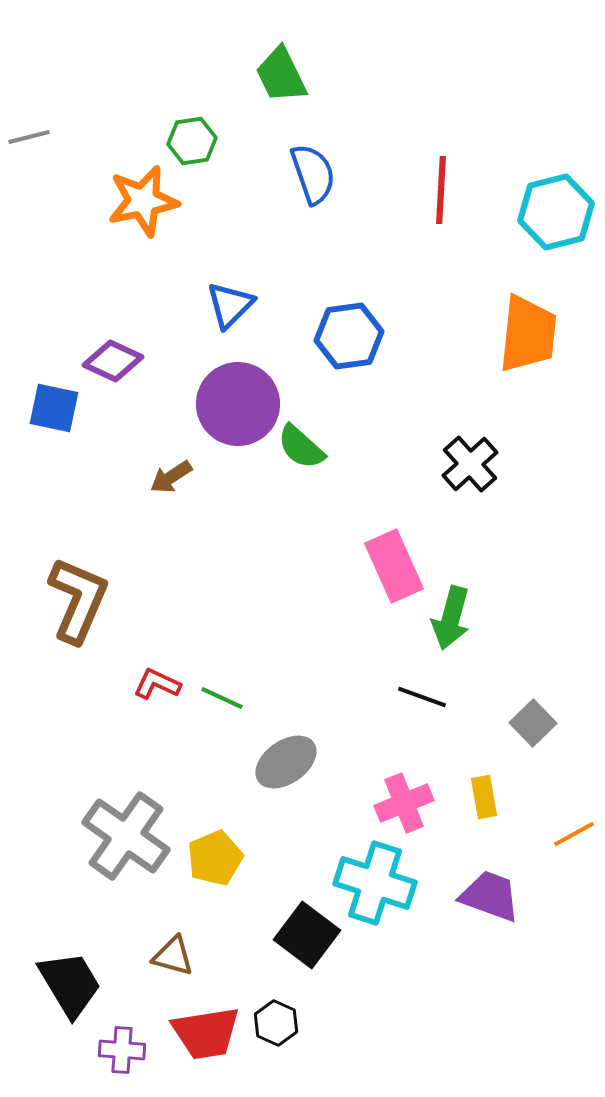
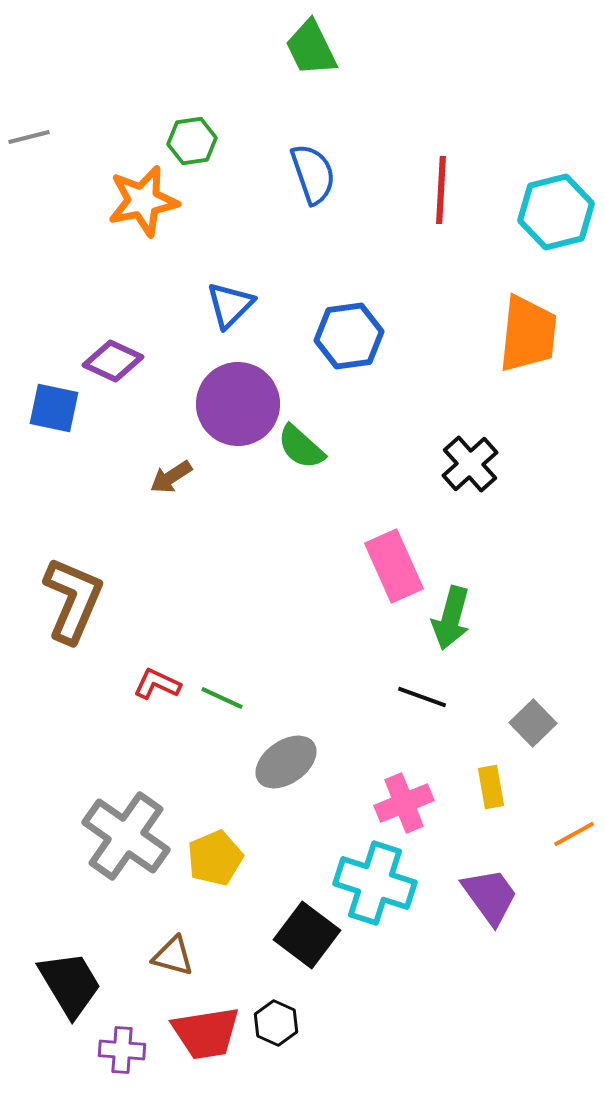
green trapezoid: moved 30 px right, 27 px up
brown L-shape: moved 5 px left
yellow rectangle: moved 7 px right, 10 px up
purple trapezoid: rotated 34 degrees clockwise
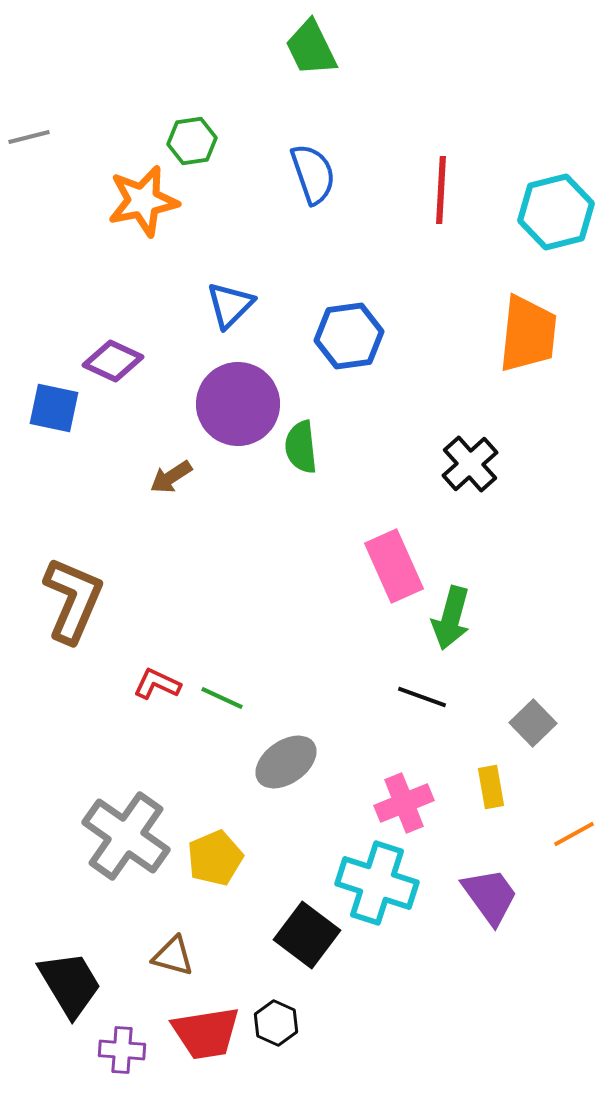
green semicircle: rotated 42 degrees clockwise
cyan cross: moved 2 px right
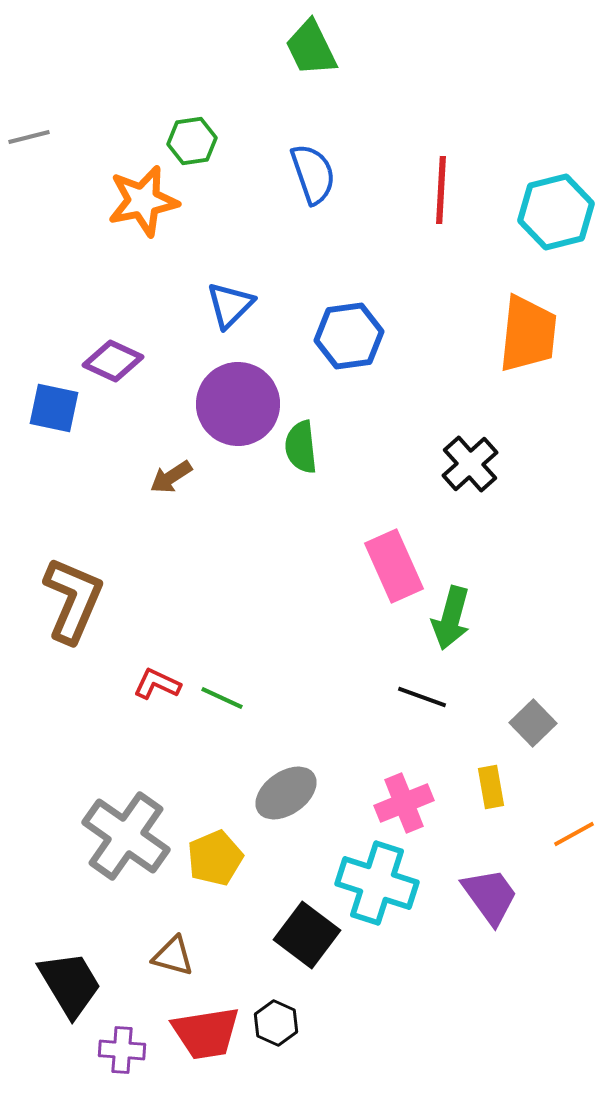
gray ellipse: moved 31 px down
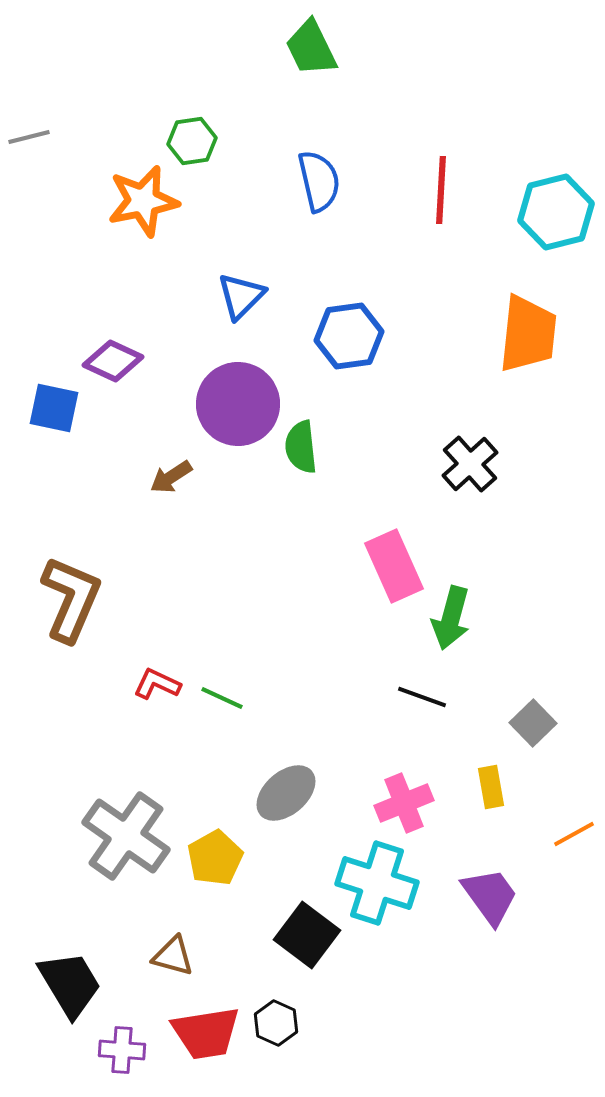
blue semicircle: moved 6 px right, 7 px down; rotated 6 degrees clockwise
blue triangle: moved 11 px right, 9 px up
brown L-shape: moved 2 px left, 1 px up
gray ellipse: rotated 6 degrees counterclockwise
yellow pentagon: rotated 6 degrees counterclockwise
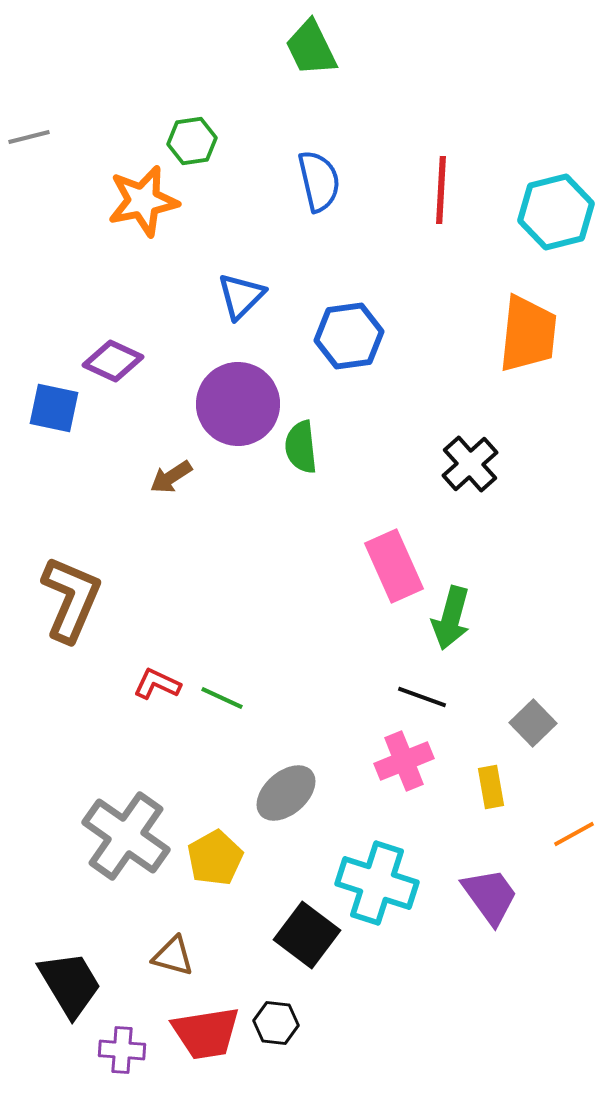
pink cross: moved 42 px up
black hexagon: rotated 18 degrees counterclockwise
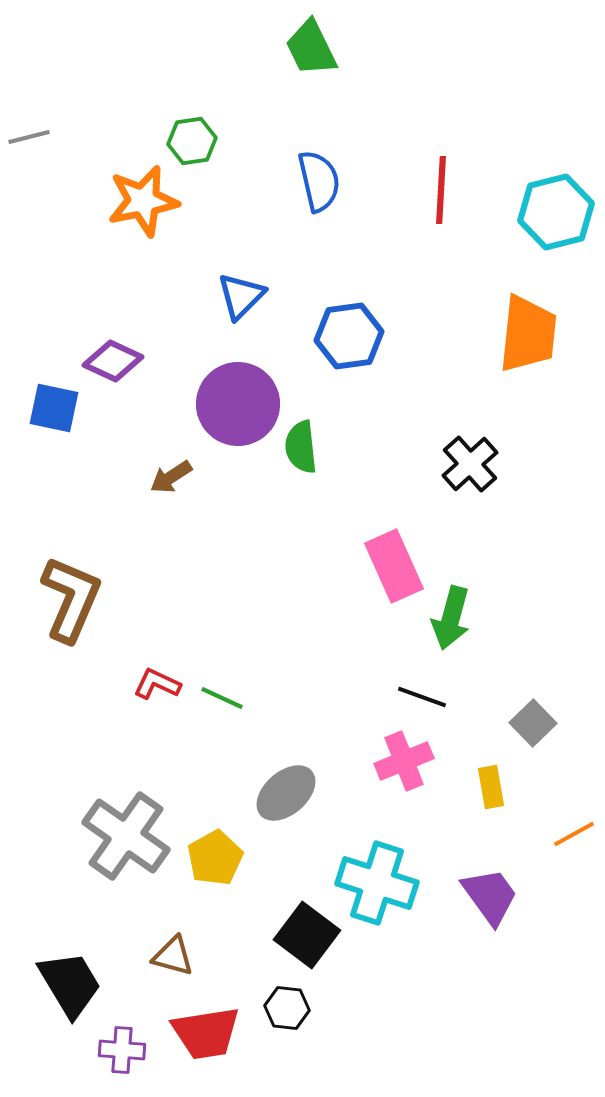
black hexagon: moved 11 px right, 15 px up
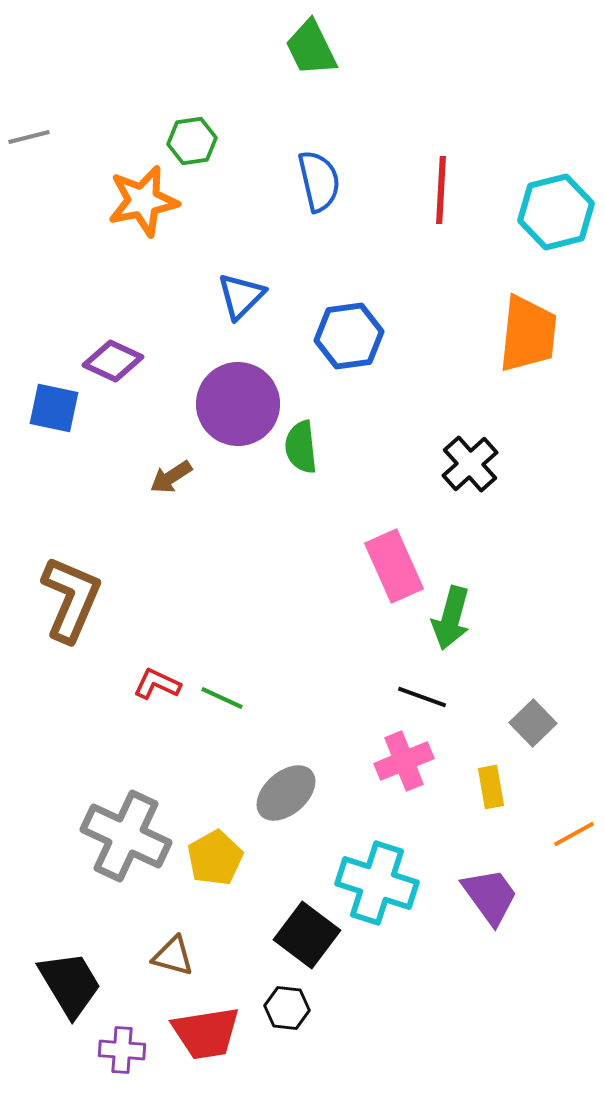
gray cross: rotated 10 degrees counterclockwise
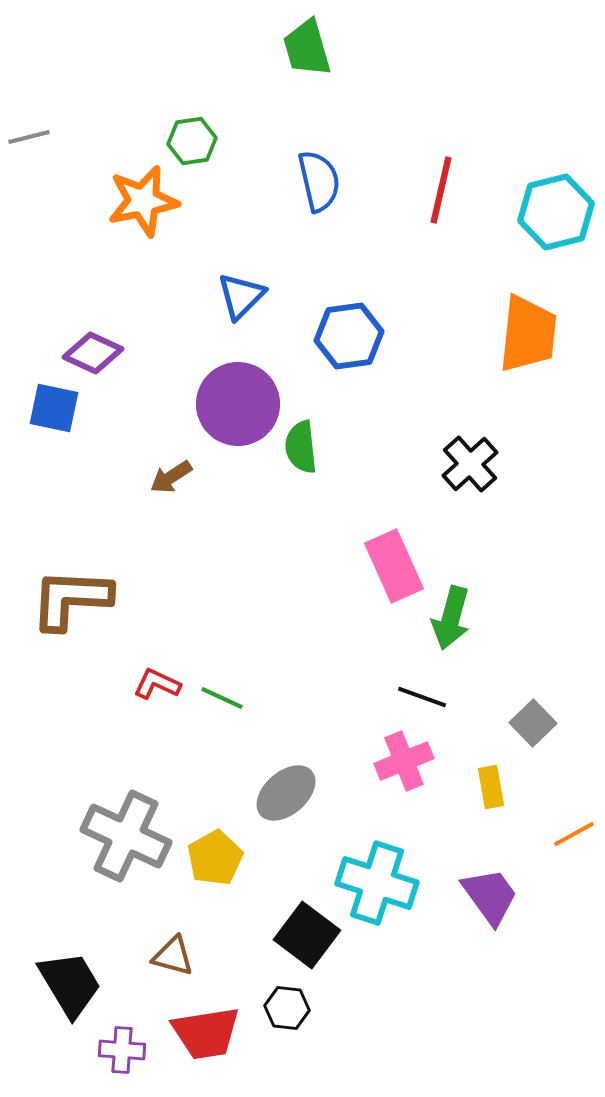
green trapezoid: moved 4 px left; rotated 10 degrees clockwise
red line: rotated 10 degrees clockwise
purple diamond: moved 20 px left, 8 px up
brown L-shape: rotated 110 degrees counterclockwise
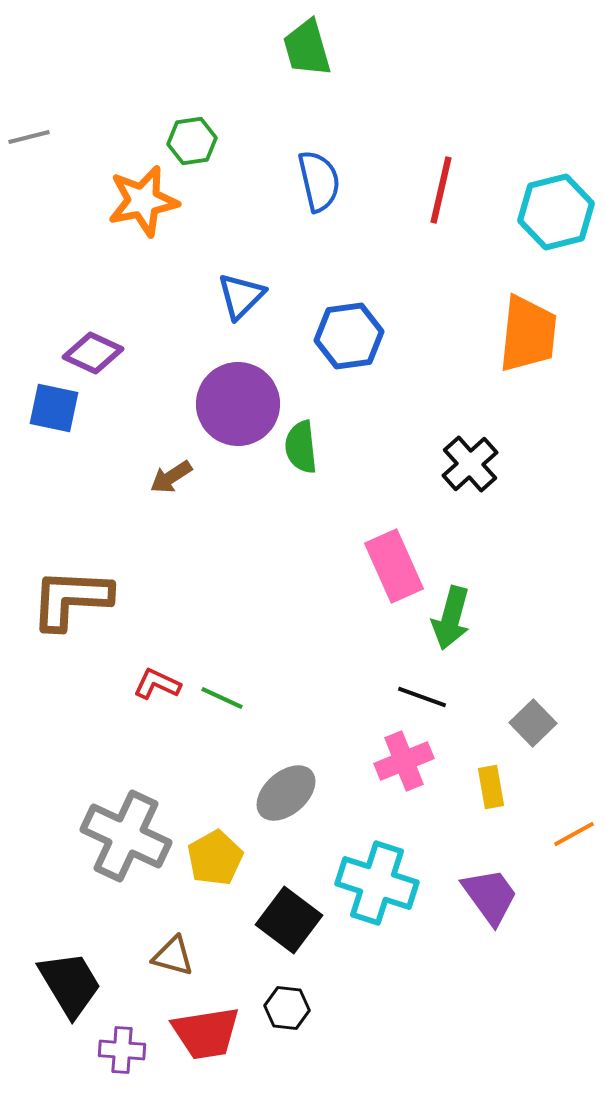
black square: moved 18 px left, 15 px up
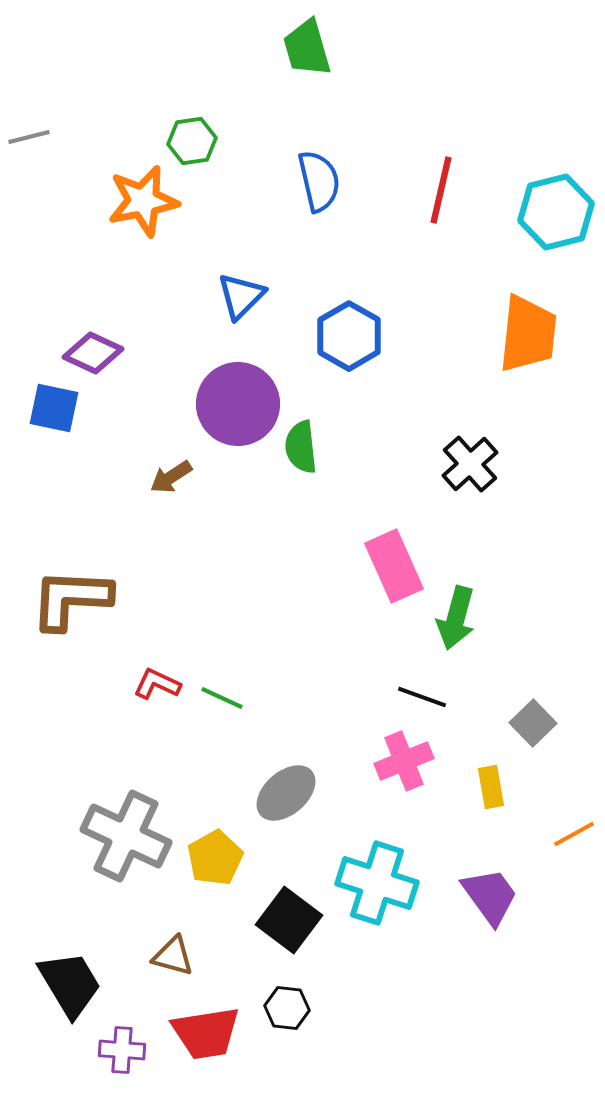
blue hexagon: rotated 22 degrees counterclockwise
green arrow: moved 5 px right
